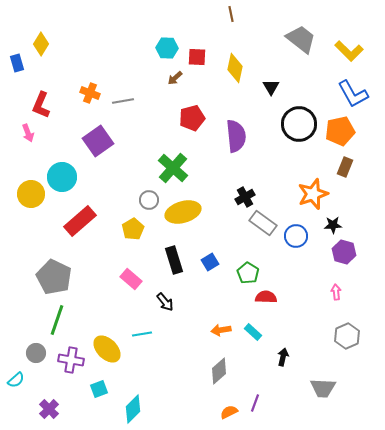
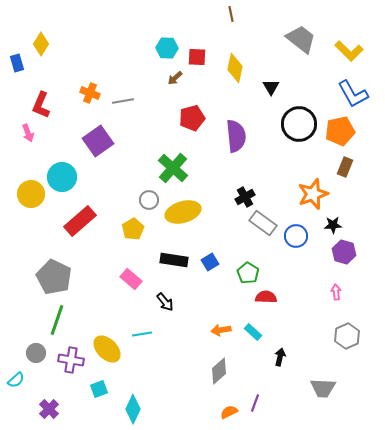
black rectangle at (174, 260): rotated 64 degrees counterclockwise
black arrow at (283, 357): moved 3 px left
cyan diamond at (133, 409): rotated 20 degrees counterclockwise
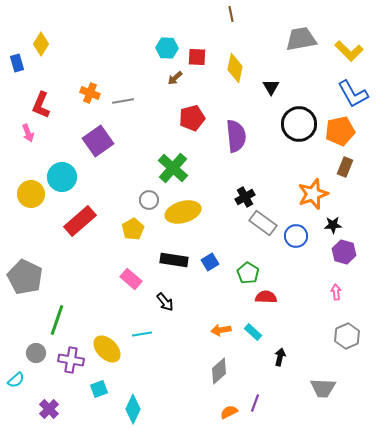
gray trapezoid at (301, 39): rotated 48 degrees counterclockwise
gray pentagon at (54, 277): moved 29 px left
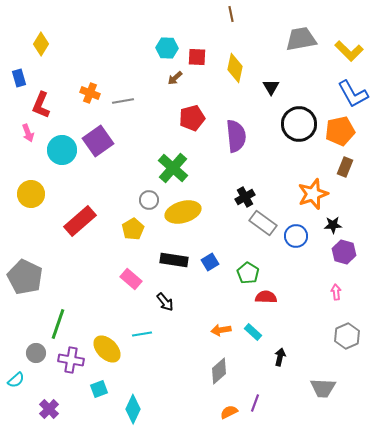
blue rectangle at (17, 63): moved 2 px right, 15 px down
cyan circle at (62, 177): moved 27 px up
green line at (57, 320): moved 1 px right, 4 px down
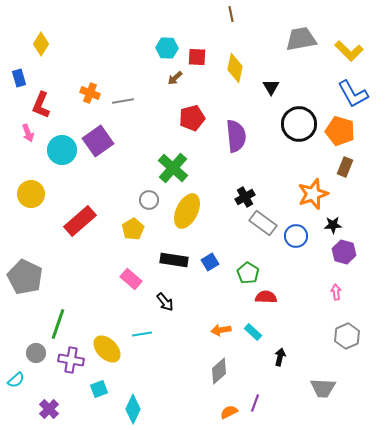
orange pentagon at (340, 131): rotated 28 degrees clockwise
yellow ellipse at (183, 212): moved 4 px right, 1 px up; rotated 48 degrees counterclockwise
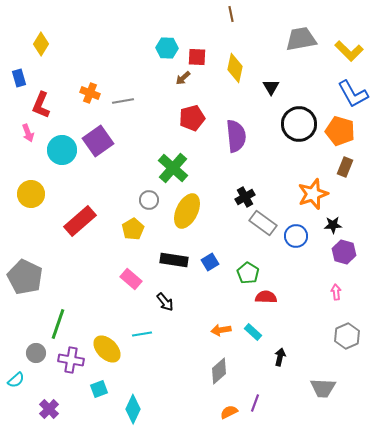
brown arrow at (175, 78): moved 8 px right
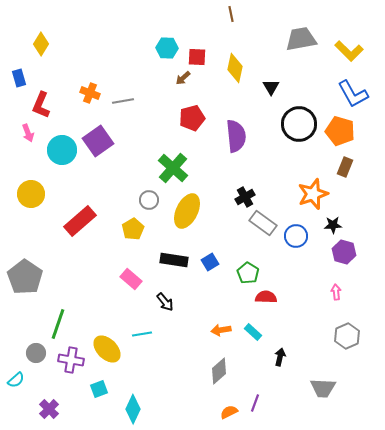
gray pentagon at (25, 277): rotated 8 degrees clockwise
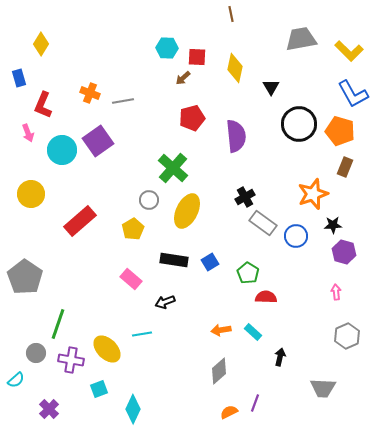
red L-shape at (41, 105): moved 2 px right
black arrow at (165, 302): rotated 108 degrees clockwise
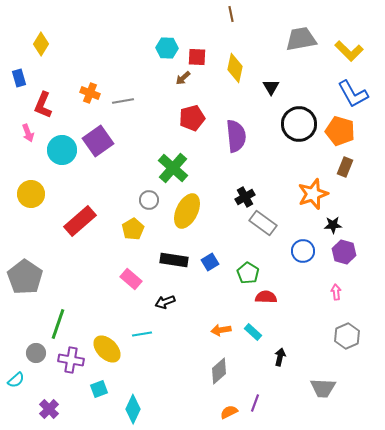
blue circle at (296, 236): moved 7 px right, 15 px down
